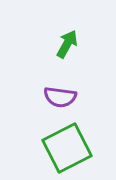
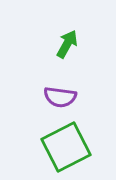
green square: moved 1 px left, 1 px up
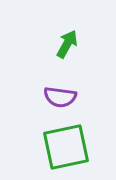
green square: rotated 15 degrees clockwise
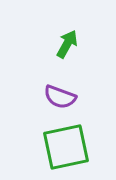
purple semicircle: rotated 12 degrees clockwise
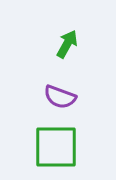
green square: moved 10 px left; rotated 12 degrees clockwise
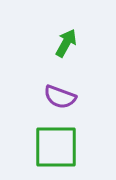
green arrow: moved 1 px left, 1 px up
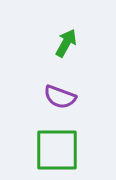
green square: moved 1 px right, 3 px down
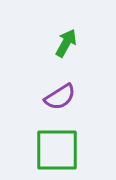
purple semicircle: rotated 52 degrees counterclockwise
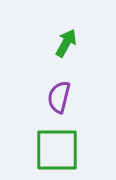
purple semicircle: moved 1 px left; rotated 136 degrees clockwise
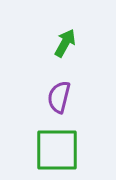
green arrow: moved 1 px left
